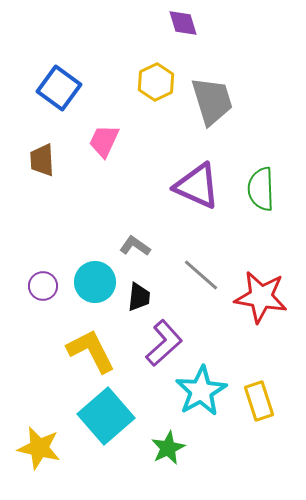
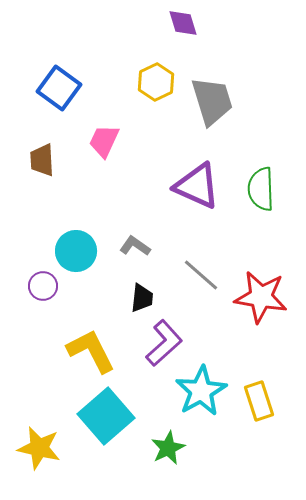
cyan circle: moved 19 px left, 31 px up
black trapezoid: moved 3 px right, 1 px down
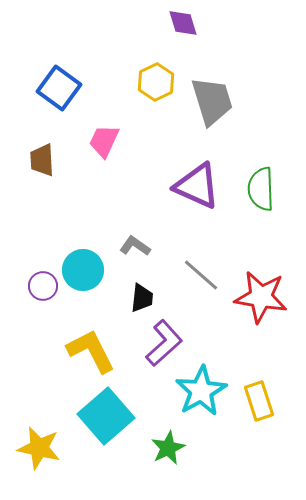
cyan circle: moved 7 px right, 19 px down
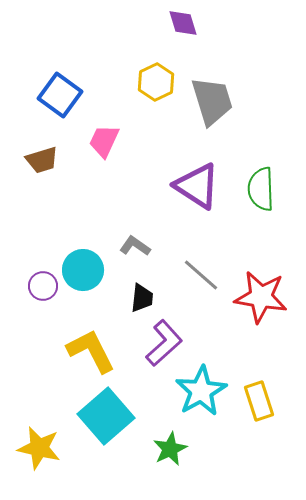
blue square: moved 1 px right, 7 px down
brown trapezoid: rotated 104 degrees counterclockwise
purple triangle: rotated 9 degrees clockwise
green star: moved 2 px right, 1 px down
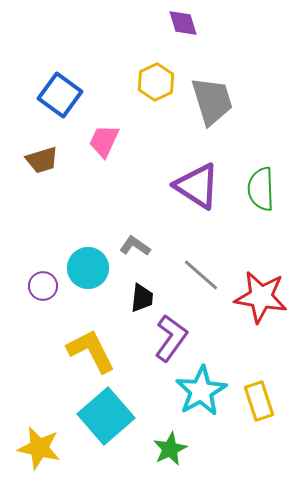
cyan circle: moved 5 px right, 2 px up
purple L-shape: moved 7 px right, 5 px up; rotated 12 degrees counterclockwise
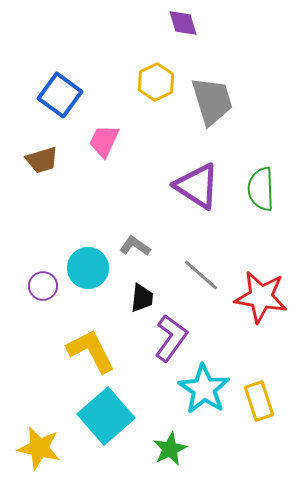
cyan star: moved 3 px right, 2 px up; rotated 9 degrees counterclockwise
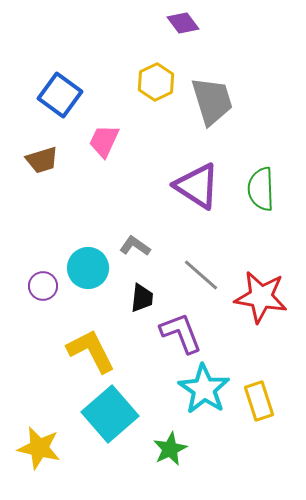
purple diamond: rotated 20 degrees counterclockwise
purple L-shape: moved 10 px right, 5 px up; rotated 57 degrees counterclockwise
cyan square: moved 4 px right, 2 px up
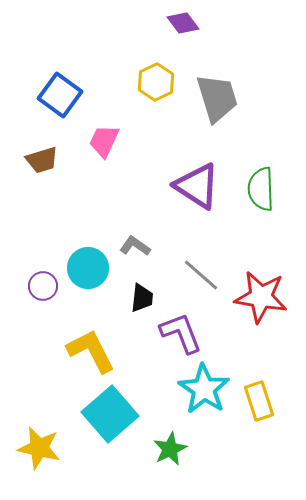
gray trapezoid: moved 5 px right, 3 px up
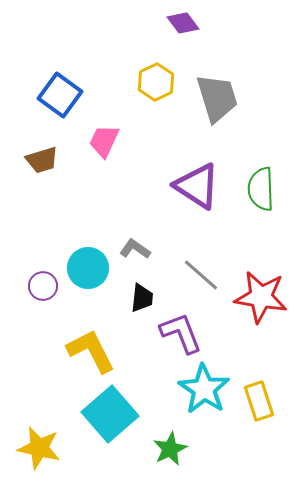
gray L-shape: moved 3 px down
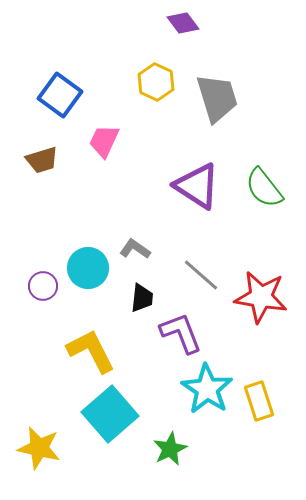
yellow hexagon: rotated 9 degrees counterclockwise
green semicircle: moved 3 px right, 1 px up; rotated 36 degrees counterclockwise
cyan star: moved 3 px right
